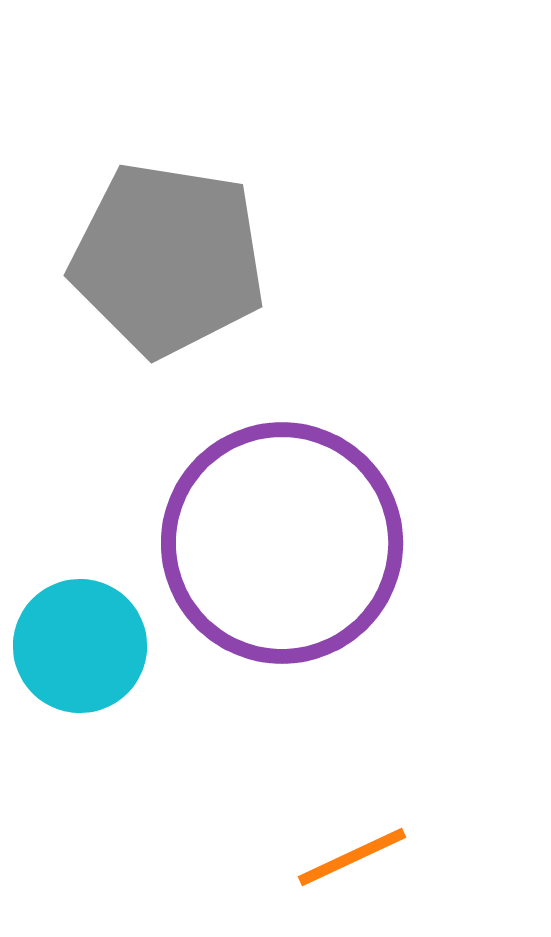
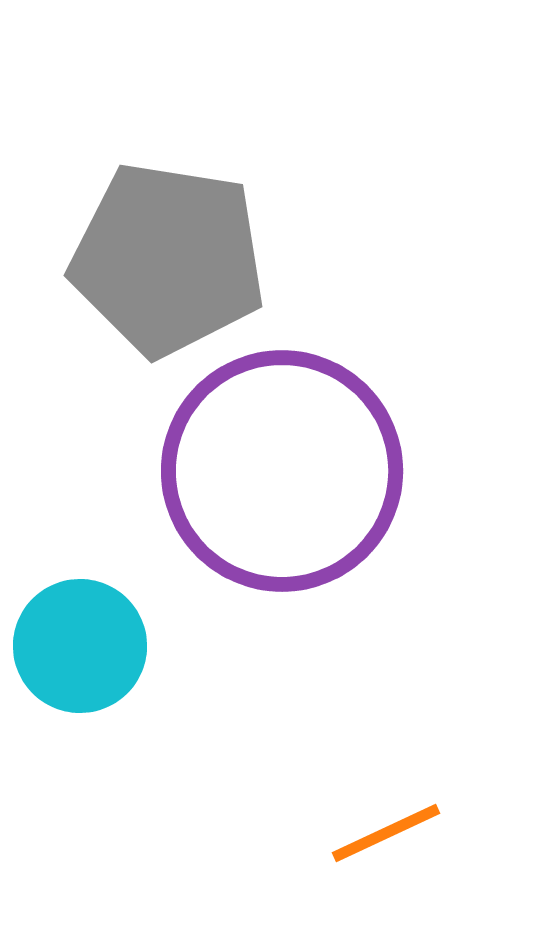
purple circle: moved 72 px up
orange line: moved 34 px right, 24 px up
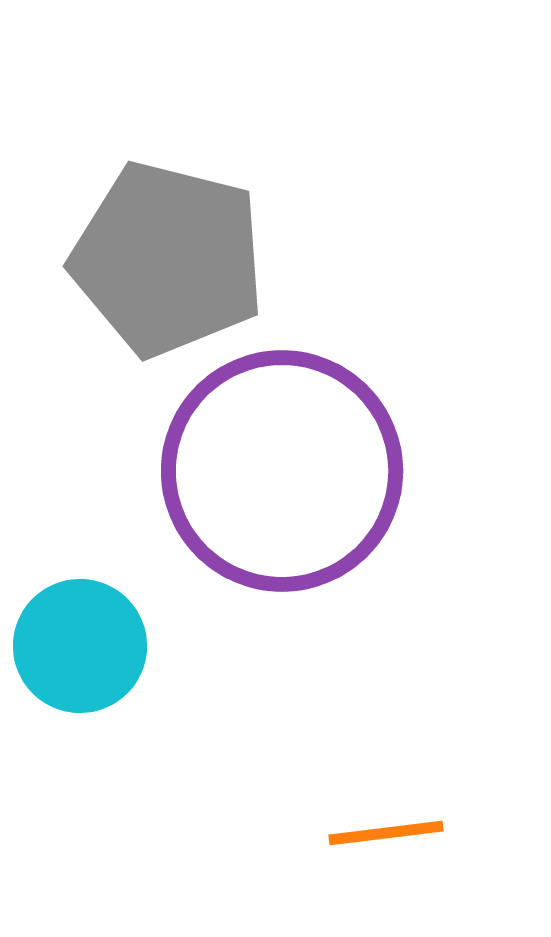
gray pentagon: rotated 5 degrees clockwise
orange line: rotated 18 degrees clockwise
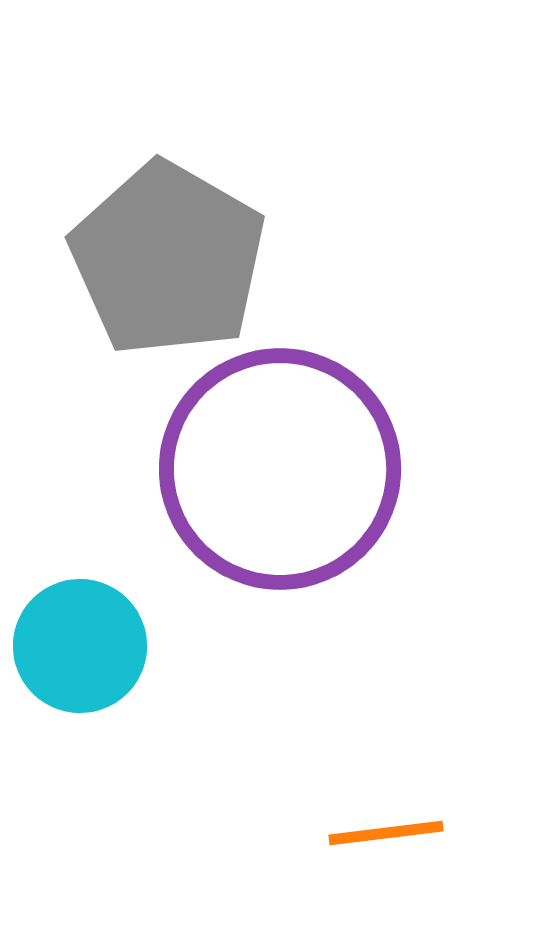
gray pentagon: rotated 16 degrees clockwise
purple circle: moved 2 px left, 2 px up
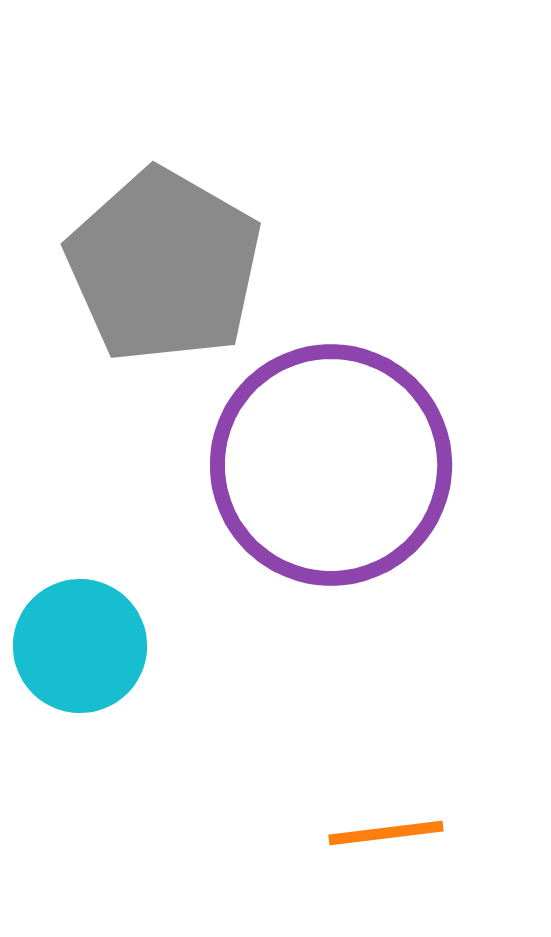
gray pentagon: moved 4 px left, 7 px down
purple circle: moved 51 px right, 4 px up
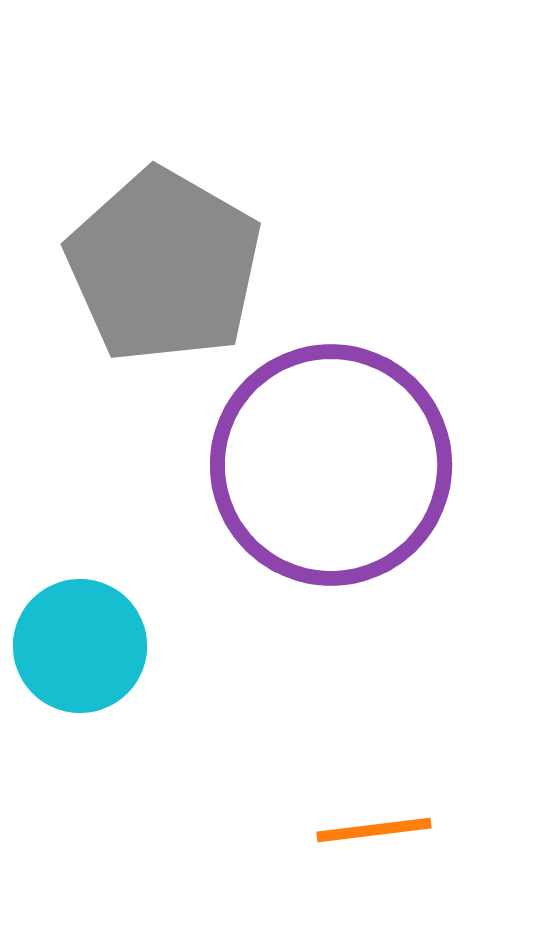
orange line: moved 12 px left, 3 px up
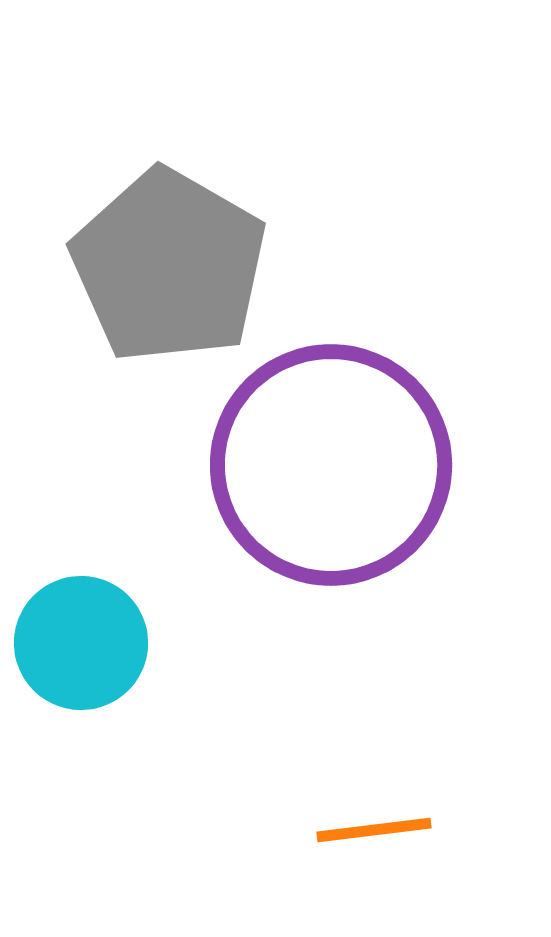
gray pentagon: moved 5 px right
cyan circle: moved 1 px right, 3 px up
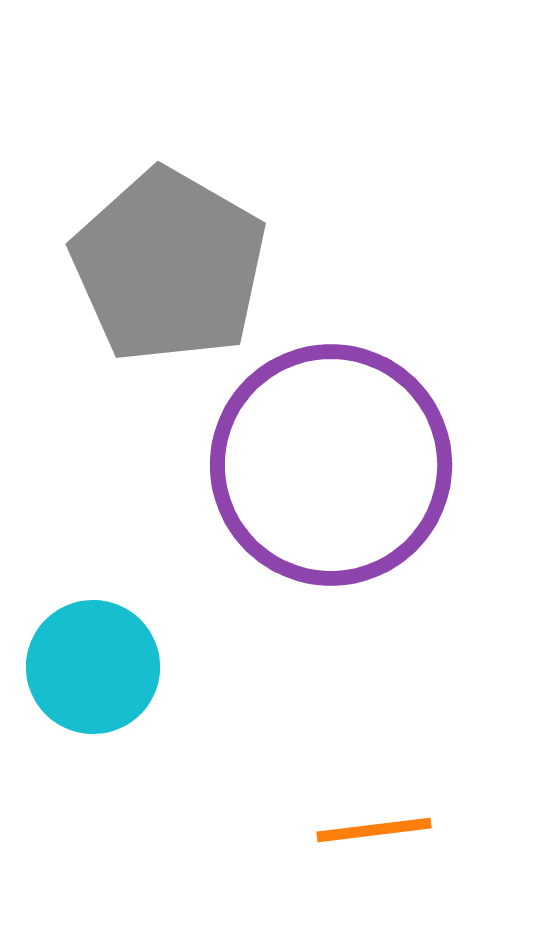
cyan circle: moved 12 px right, 24 px down
